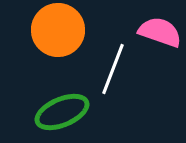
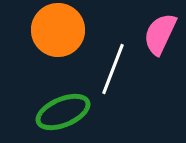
pink semicircle: moved 2 px down; rotated 84 degrees counterclockwise
green ellipse: moved 1 px right
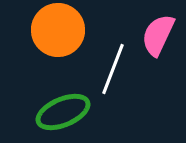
pink semicircle: moved 2 px left, 1 px down
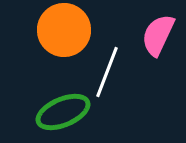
orange circle: moved 6 px right
white line: moved 6 px left, 3 px down
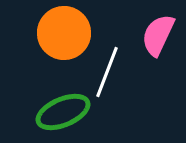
orange circle: moved 3 px down
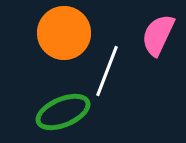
white line: moved 1 px up
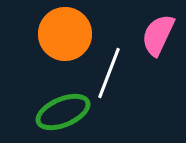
orange circle: moved 1 px right, 1 px down
white line: moved 2 px right, 2 px down
